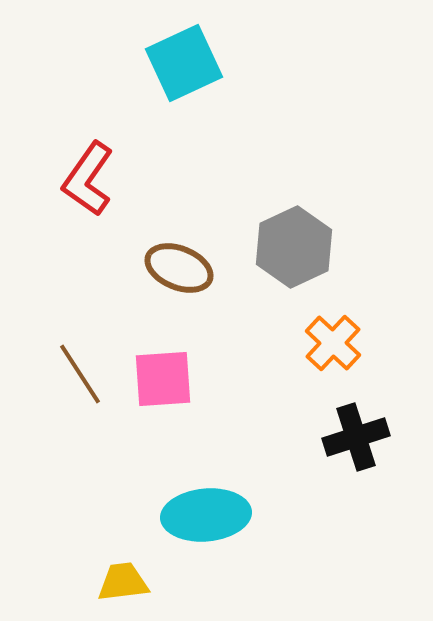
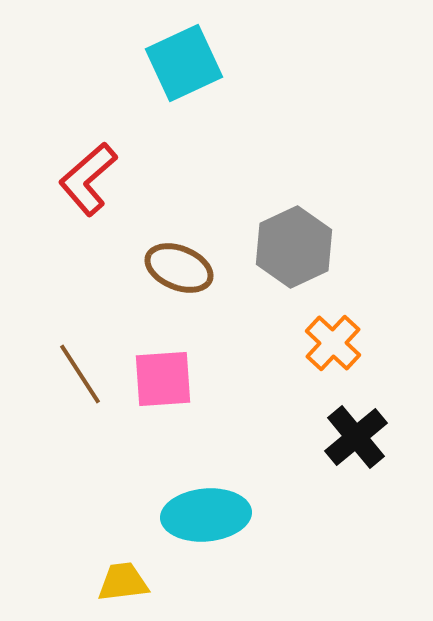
red L-shape: rotated 14 degrees clockwise
black cross: rotated 22 degrees counterclockwise
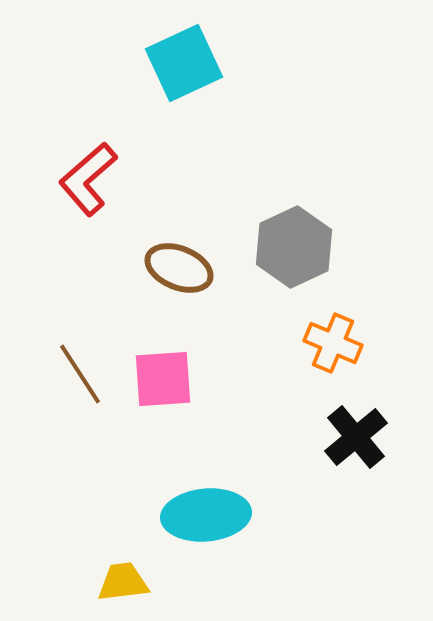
orange cross: rotated 20 degrees counterclockwise
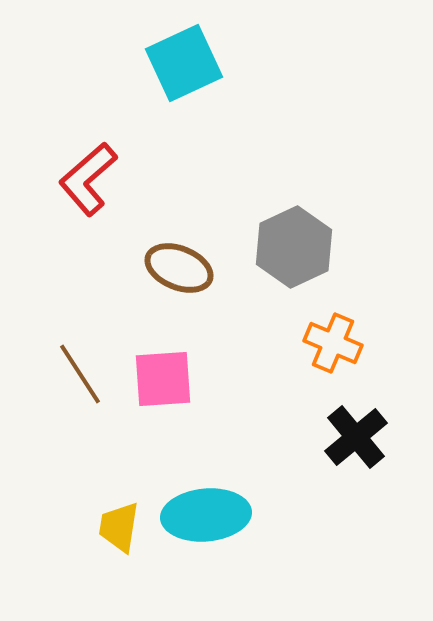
yellow trapezoid: moved 4 px left, 55 px up; rotated 74 degrees counterclockwise
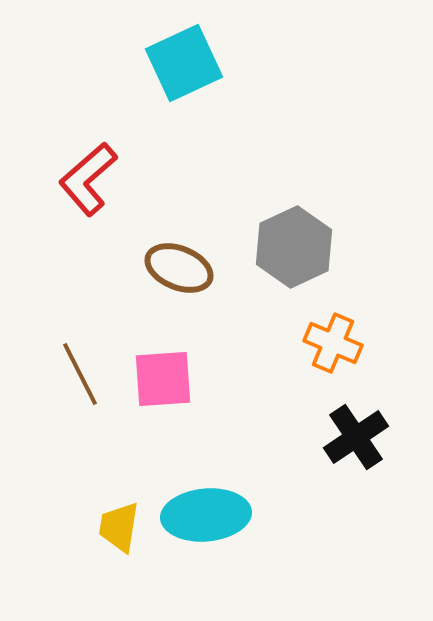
brown line: rotated 6 degrees clockwise
black cross: rotated 6 degrees clockwise
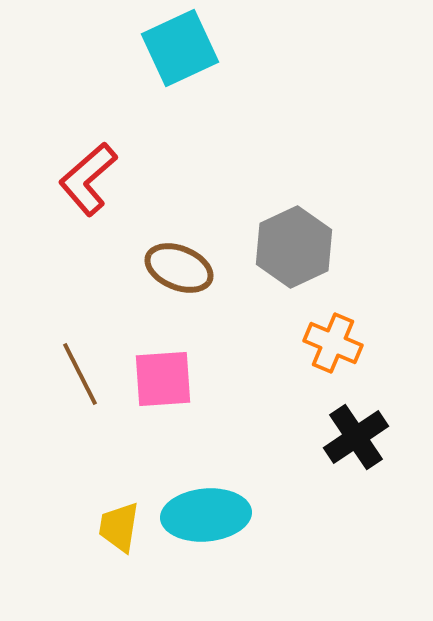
cyan square: moved 4 px left, 15 px up
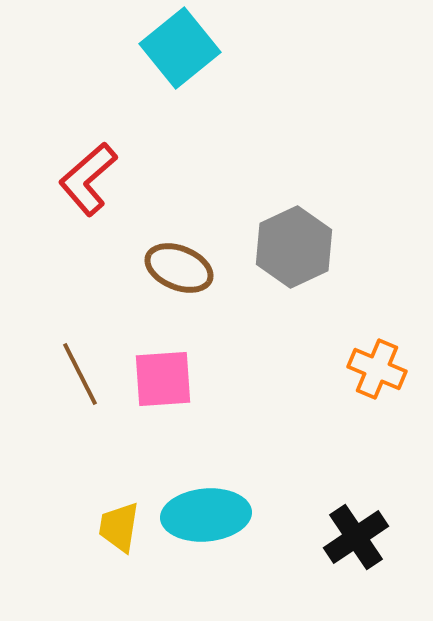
cyan square: rotated 14 degrees counterclockwise
orange cross: moved 44 px right, 26 px down
black cross: moved 100 px down
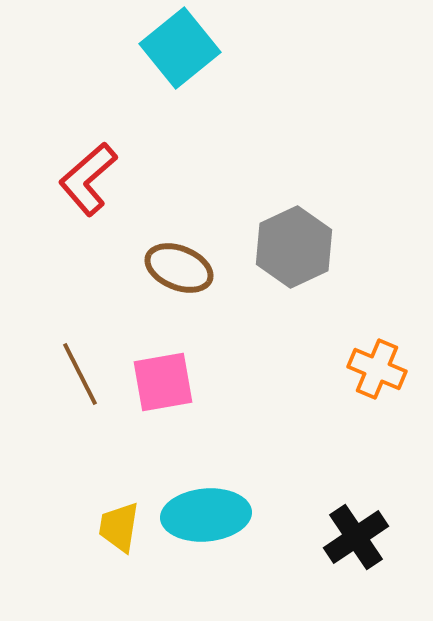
pink square: moved 3 px down; rotated 6 degrees counterclockwise
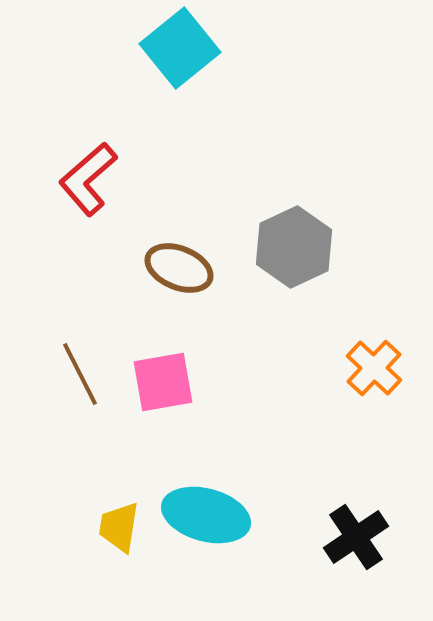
orange cross: moved 3 px left, 1 px up; rotated 20 degrees clockwise
cyan ellipse: rotated 20 degrees clockwise
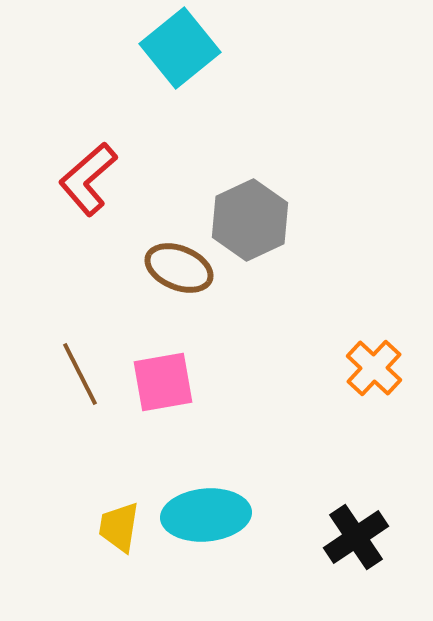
gray hexagon: moved 44 px left, 27 px up
cyan ellipse: rotated 20 degrees counterclockwise
